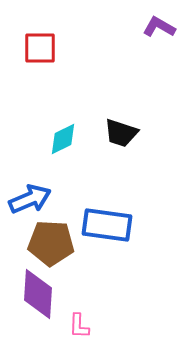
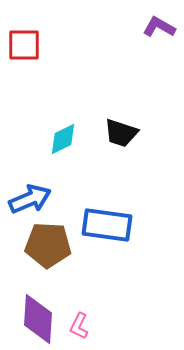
red square: moved 16 px left, 3 px up
brown pentagon: moved 3 px left, 2 px down
purple diamond: moved 25 px down
pink L-shape: rotated 24 degrees clockwise
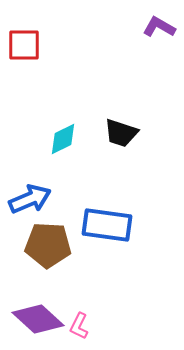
purple diamond: rotated 51 degrees counterclockwise
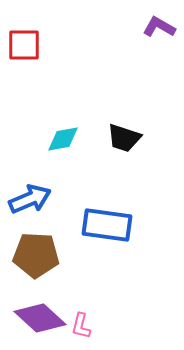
black trapezoid: moved 3 px right, 5 px down
cyan diamond: rotated 16 degrees clockwise
brown pentagon: moved 12 px left, 10 px down
purple diamond: moved 2 px right, 1 px up
pink L-shape: moved 2 px right; rotated 12 degrees counterclockwise
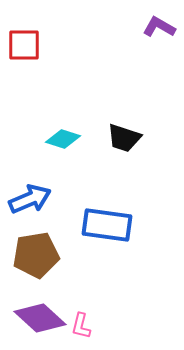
cyan diamond: rotated 28 degrees clockwise
brown pentagon: rotated 12 degrees counterclockwise
